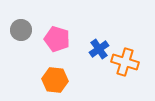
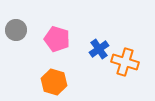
gray circle: moved 5 px left
orange hexagon: moved 1 px left, 2 px down; rotated 10 degrees clockwise
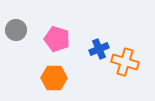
blue cross: rotated 12 degrees clockwise
orange hexagon: moved 4 px up; rotated 15 degrees counterclockwise
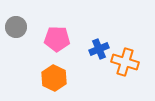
gray circle: moved 3 px up
pink pentagon: rotated 15 degrees counterclockwise
orange hexagon: rotated 25 degrees clockwise
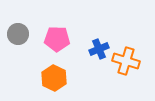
gray circle: moved 2 px right, 7 px down
orange cross: moved 1 px right, 1 px up
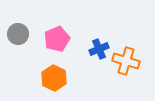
pink pentagon: rotated 25 degrees counterclockwise
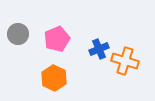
orange cross: moved 1 px left
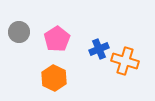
gray circle: moved 1 px right, 2 px up
pink pentagon: rotated 10 degrees counterclockwise
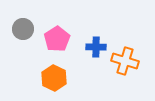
gray circle: moved 4 px right, 3 px up
blue cross: moved 3 px left, 2 px up; rotated 24 degrees clockwise
